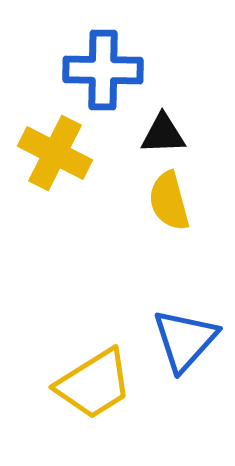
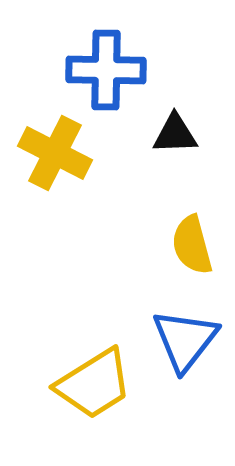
blue cross: moved 3 px right
black triangle: moved 12 px right
yellow semicircle: moved 23 px right, 44 px down
blue triangle: rotated 4 degrees counterclockwise
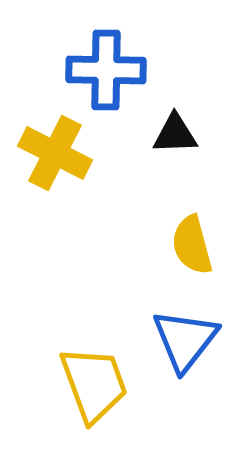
yellow trapezoid: rotated 78 degrees counterclockwise
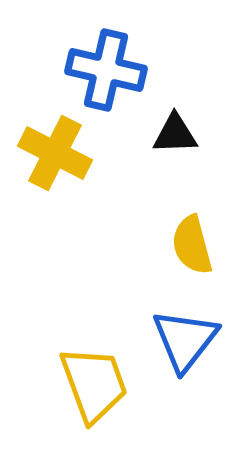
blue cross: rotated 12 degrees clockwise
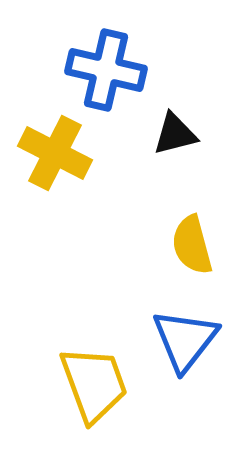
black triangle: rotated 12 degrees counterclockwise
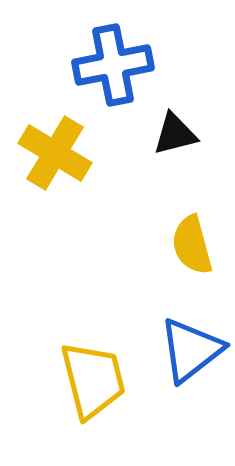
blue cross: moved 7 px right, 5 px up; rotated 24 degrees counterclockwise
yellow cross: rotated 4 degrees clockwise
blue triangle: moved 6 px right, 10 px down; rotated 14 degrees clockwise
yellow trapezoid: moved 1 px left, 4 px up; rotated 6 degrees clockwise
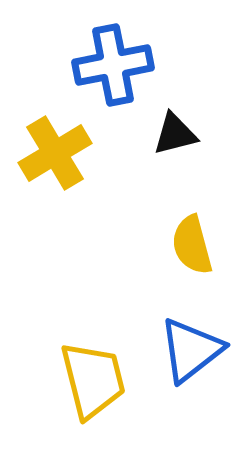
yellow cross: rotated 28 degrees clockwise
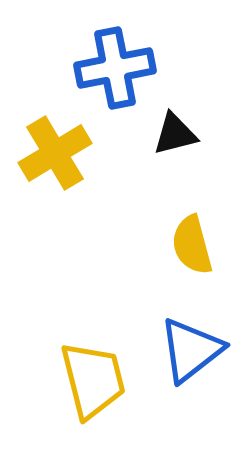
blue cross: moved 2 px right, 3 px down
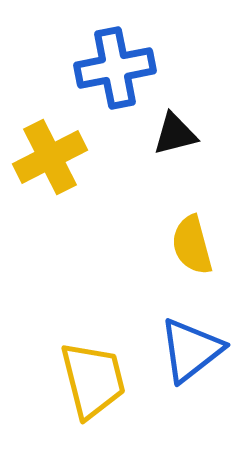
yellow cross: moved 5 px left, 4 px down; rotated 4 degrees clockwise
